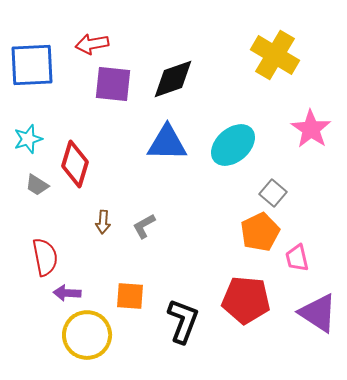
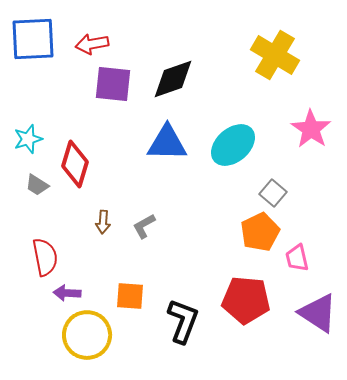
blue square: moved 1 px right, 26 px up
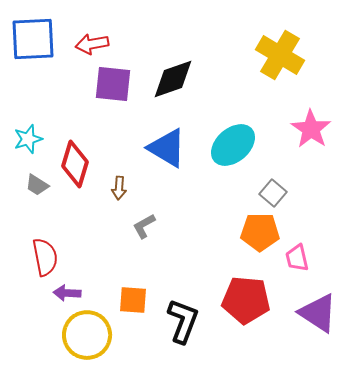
yellow cross: moved 5 px right
blue triangle: moved 5 px down; rotated 30 degrees clockwise
brown arrow: moved 16 px right, 34 px up
orange pentagon: rotated 27 degrees clockwise
orange square: moved 3 px right, 4 px down
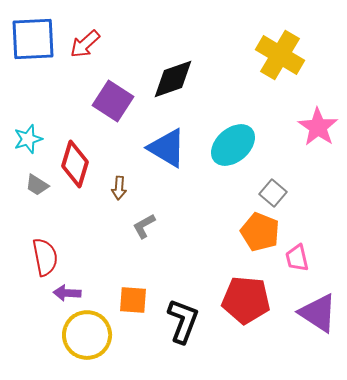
red arrow: moved 7 px left; rotated 32 degrees counterclockwise
purple square: moved 17 px down; rotated 27 degrees clockwise
pink star: moved 7 px right, 2 px up
orange pentagon: rotated 21 degrees clockwise
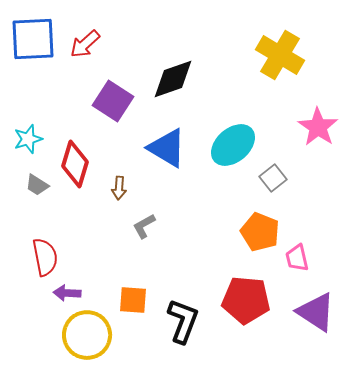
gray square: moved 15 px up; rotated 12 degrees clockwise
purple triangle: moved 2 px left, 1 px up
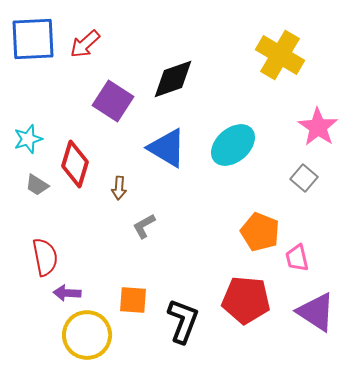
gray square: moved 31 px right; rotated 12 degrees counterclockwise
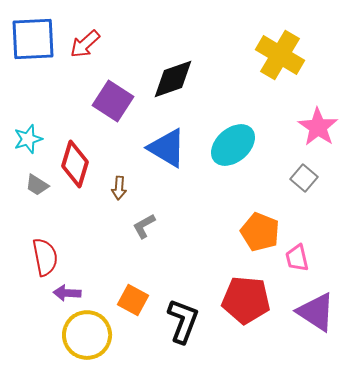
orange square: rotated 24 degrees clockwise
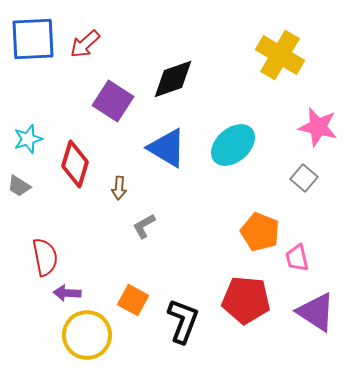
pink star: rotated 21 degrees counterclockwise
gray trapezoid: moved 18 px left, 1 px down
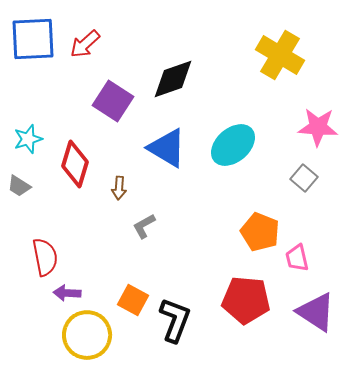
pink star: rotated 9 degrees counterclockwise
black L-shape: moved 8 px left, 1 px up
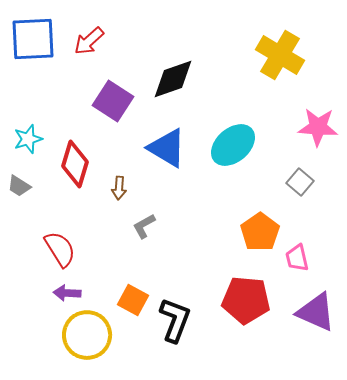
red arrow: moved 4 px right, 3 px up
gray square: moved 4 px left, 4 px down
orange pentagon: rotated 15 degrees clockwise
red semicircle: moved 15 px right, 8 px up; rotated 21 degrees counterclockwise
purple triangle: rotated 9 degrees counterclockwise
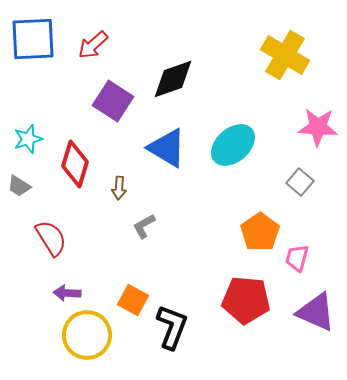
red arrow: moved 4 px right, 4 px down
yellow cross: moved 5 px right
red semicircle: moved 9 px left, 11 px up
pink trapezoid: rotated 28 degrees clockwise
black L-shape: moved 3 px left, 7 px down
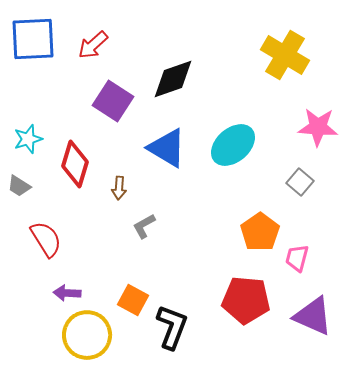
red semicircle: moved 5 px left, 1 px down
purple triangle: moved 3 px left, 4 px down
